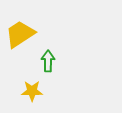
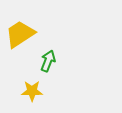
green arrow: rotated 20 degrees clockwise
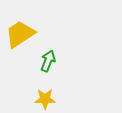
yellow star: moved 13 px right, 8 px down
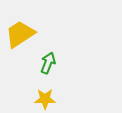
green arrow: moved 2 px down
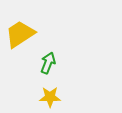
yellow star: moved 5 px right, 2 px up
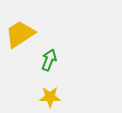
green arrow: moved 1 px right, 3 px up
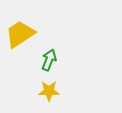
yellow star: moved 1 px left, 6 px up
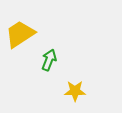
yellow star: moved 26 px right
